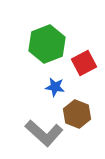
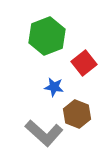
green hexagon: moved 8 px up
red square: rotated 10 degrees counterclockwise
blue star: moved 1 px left
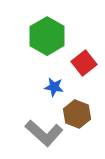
green hexagon: rotated 9 degrees counterclockwise
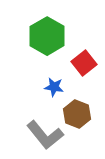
gray L-shape: moved 1 px right, 2 px down; rotated 9 degrees clockwise
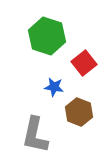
green hexagon: rotated 12 degrees counterclockwise
brown hexagon: moved 2 px right, 2 px up
gray L-shape: moved 10 px left; rotated 51 degrees clockwise
